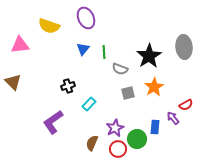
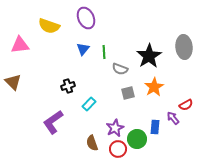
brown semicircle: rotated 42 degrees counterclockwise
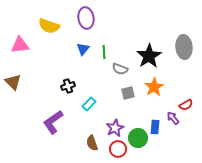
purple ellipse: rotated 15 degrees clockwise
green circle: moved 1 px right, 1 px up
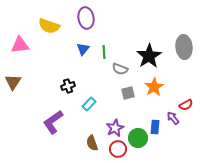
brown triangle: rotated 18 degrees clockwise
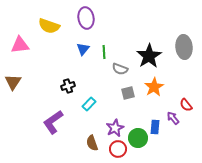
red semicircle: rotated 80 degrees clockwise
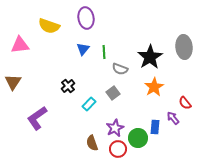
black star: moved 1 px right, 1 px down
black cross: rotated 24 degrees counterclockwise
gray square: moved 15 px left; rotated 24 degrees counterclockwise
red semicircle: moved 1 px left, 2 px up
purple L-shape: moved 16 px left, 4 px up
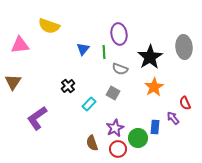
purple ellipse: moved 33 px right, 16 px down
gray square: rotated 24 degrees counterclockwise
red semicircle: rotated 16 degrees clockwise
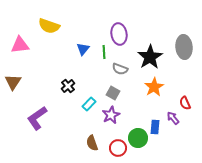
purple star: moved 4 px left, 13 px up
red circle: moved 1 px up
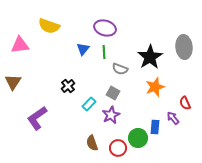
purple ellipse: moved 14 px left, 6 px up; rotated 65 degrees counterclockwise
orange star: moved 1 px right; rotated 12 degrees clockwise
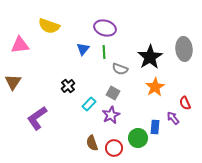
gray ellipse: moved 2 px down
orange star: rotated 12 degrees counterclockwise
red circle: moved 4 px left
